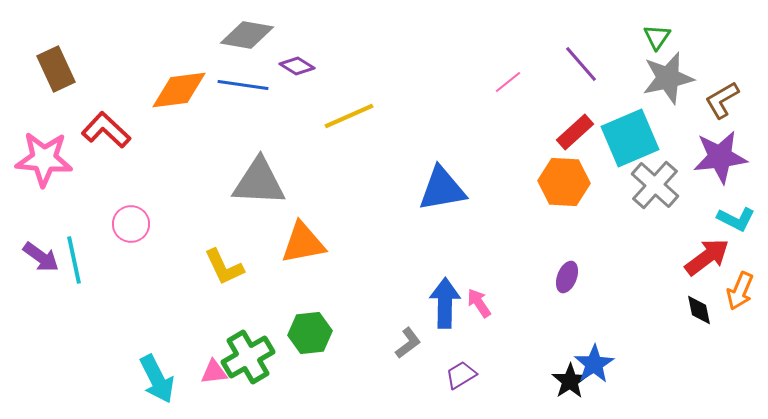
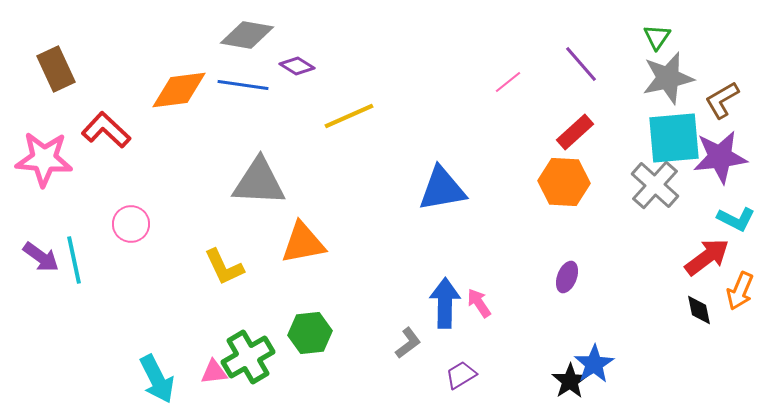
cyan square: moved 44 px right; rotated 18 degrees clockwise
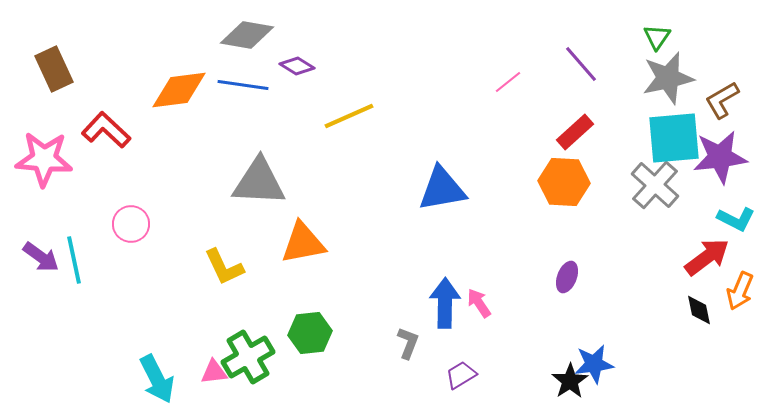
brown rectangle: moved 2 px left
gray L-shape: rotated 32 degrees counterclockwise
blue star: rotated 24 degrees clockwise
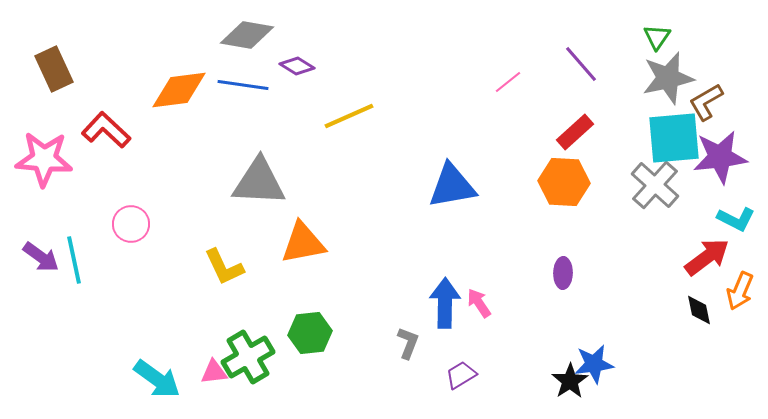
brown L-shape: moved 16 px left, 2 px down
blue triangle: moved 10 px right, 3 px up
purple ellipse: moved 4 px left, 4 px up; rotated 20 degrees counterclockwise
cyan arrow: rotated 27 degrees counterclockwise
